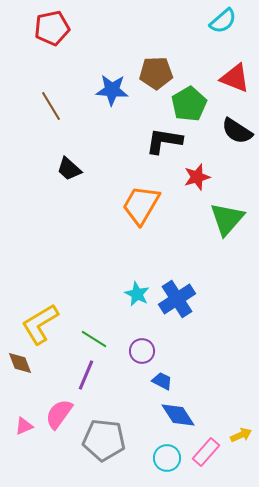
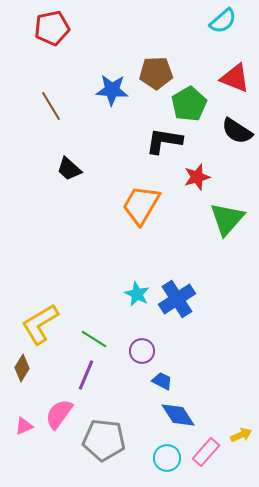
brown diamond: moved 2 px right, 5 px down; rotated 52 degrees clockwise
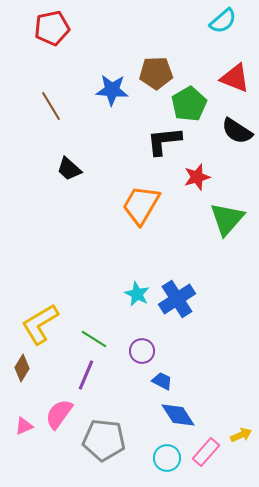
black L-shape: rotated 15 degrees counterclockwise
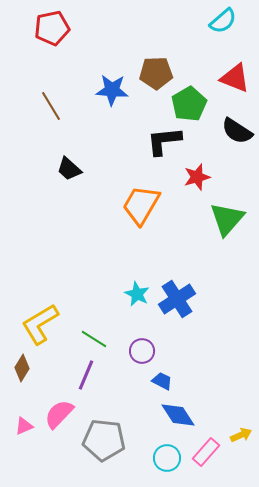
pink semicircle: rotated 8 degrees clockwise
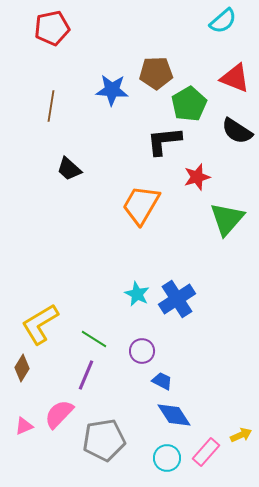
brown line: rotated 40 degrees clockwise
blue diamond: moved 4 px left
gray pentagon: rotated 15 degrees counterclockwise
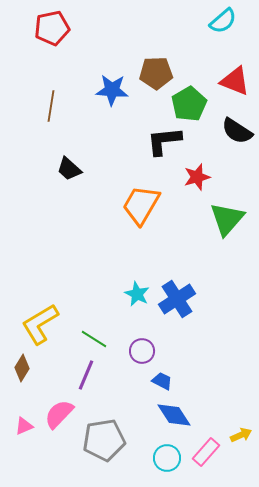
red triangle: moved 3 px down
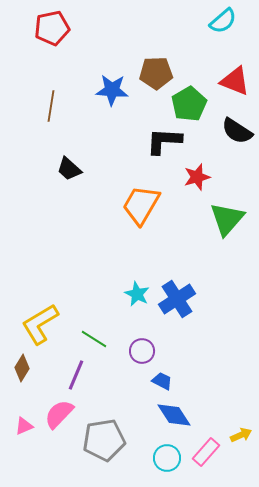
black L-shape: rotated 9 degrees clockwise
purple line: moved 10 px left
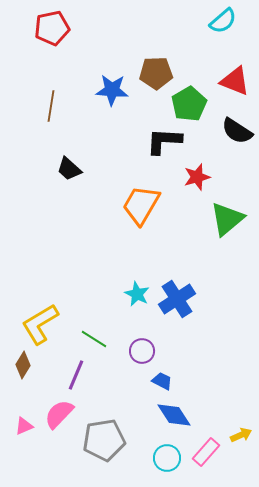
green triangle: rotated 9 degrees clockwise
brown diamond: moved 1 px right, 3 px up
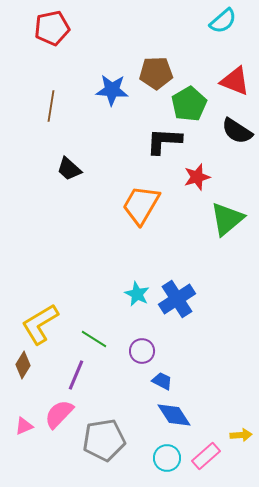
yellow arrow: rotated 20 degrees clockwise
pink rectangle: moved 4 px down; rotated 8 degrees clockwise
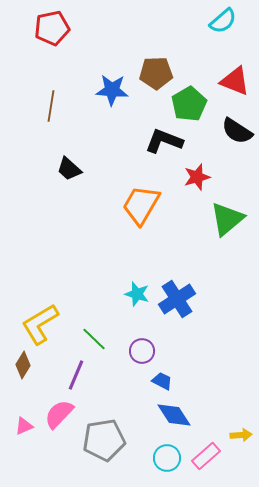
black L-shape: rotated 18 degrees clockwise
cyan star: rotated 10 degrees counterclockwise
green line: rotated 12 degrees clockwise
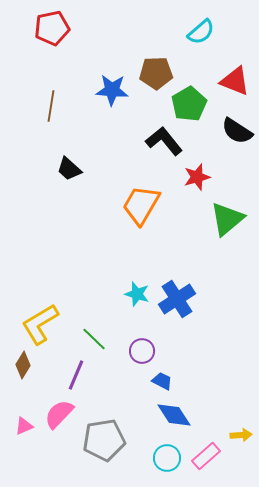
cyan semicircle: moved 22 px left, 11 px down
black L-shape: rotated 30 degrees clockwise
